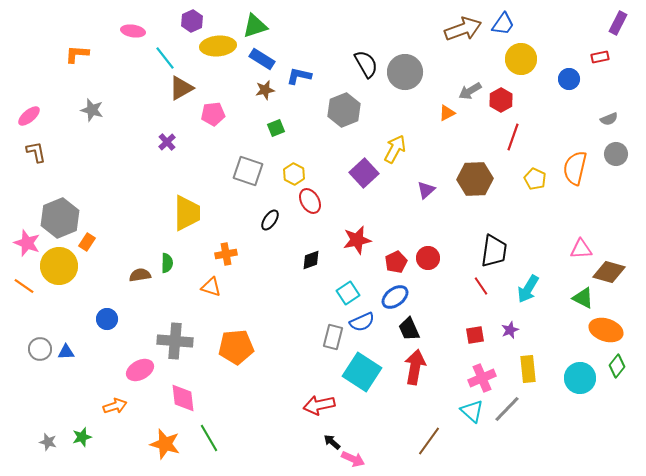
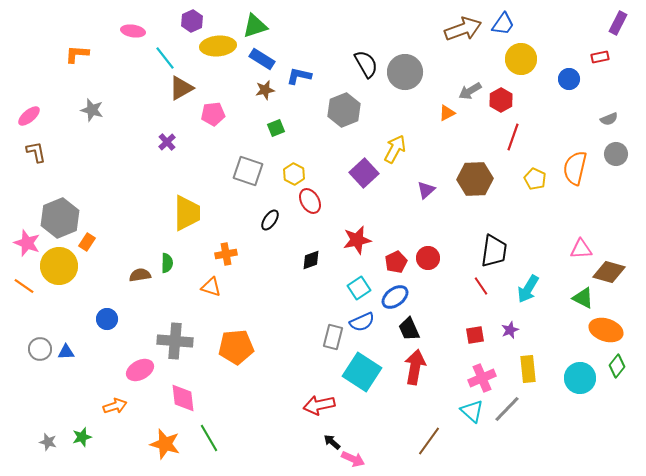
cyan square at (348, 293): moved 11 px right, 5 px up
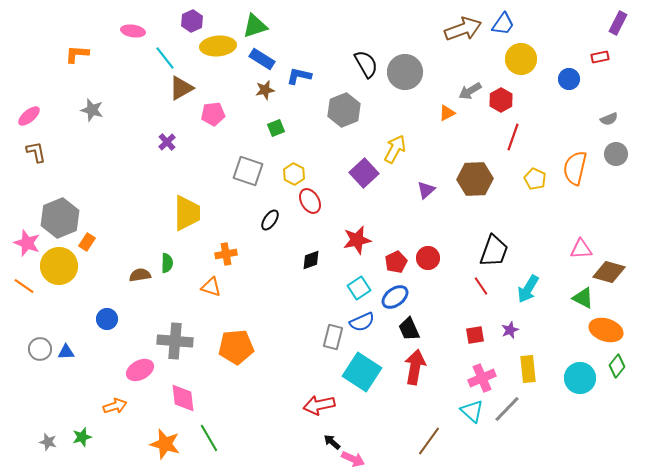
black trapezoid at (494, 251): rotated 12 degrees clockwise
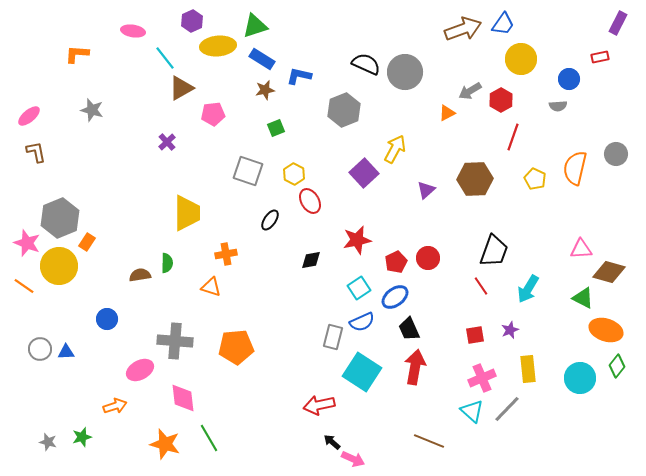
black semicircle at (366, 64): rotated 36 degrees counterclockwise
gray semicircle at (609, 119): moved 51 px left, 13 px up; rotated 18 degrees clockwise
black diamond at (311, 260): rotated 10 degrees clockwise
brown line at (429, 441): rotated 76 degrees clockwise
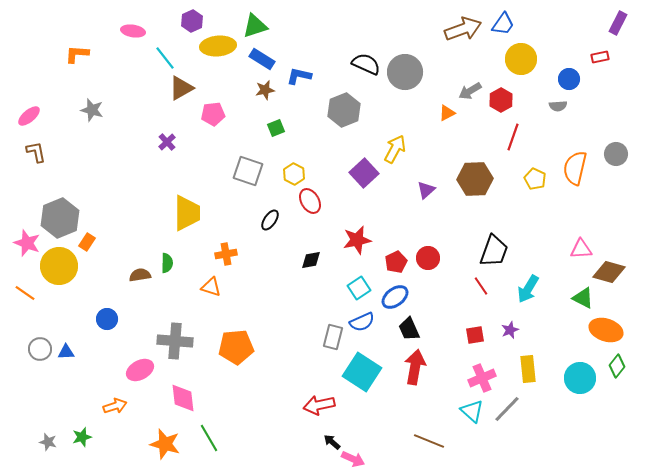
orange line at (24, 286): moved 1 px right, 7 px down
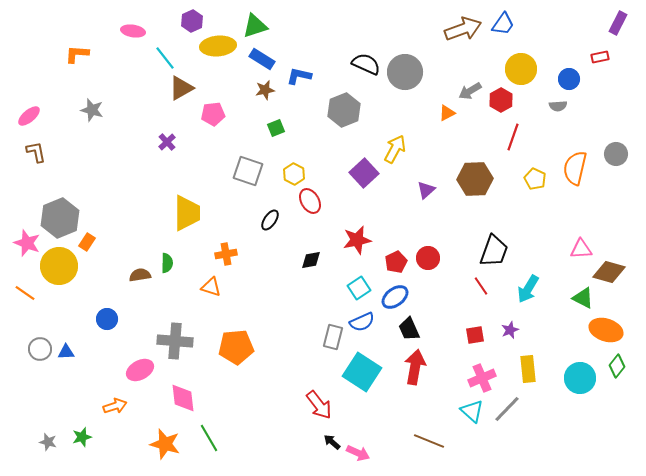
yellow circle at (521, 59): moved 10 px down
red arrow at (319, 405): rotated 116 degrees counterclockwise
pink arrow at (353, 459): moved 5 px right, 6 px up
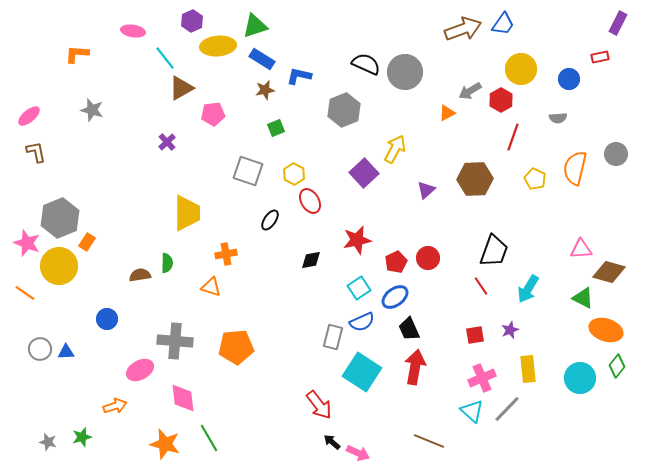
gray semicircle at (558, 106): moved 12 px down
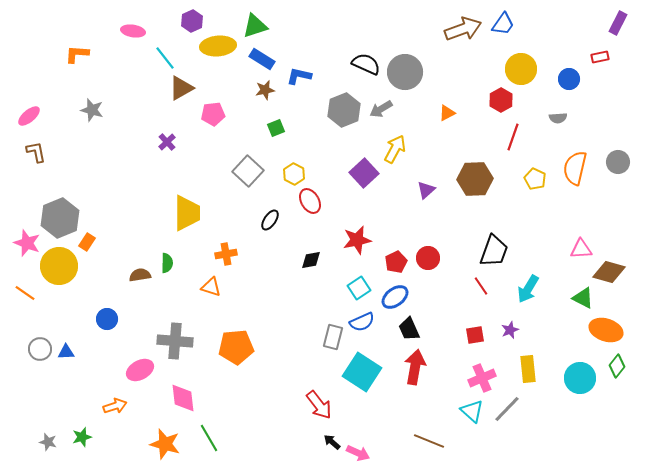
gray arrow at (470, 91): moved 89 px left, 18 px down
gray circle at (616, 154): moved 2 px right, 8 px down
gray square at (248, 171): rotated 24 degrees clockwise
